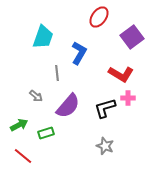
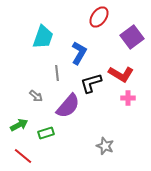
black L-shape: moved 14 px left, 25 px up
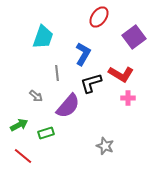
purple square: moved 2 px right
blue L-shape: moved 4 px right, 1 px down
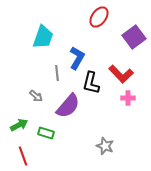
blue L-shape: moved 6 px left, 4 px down
red L-shape: rotated 15 degrees clockwise
black L-shape: rotated 60 degrees counterclockwise
green rectangle: rotated 35 degrees clockwise
red line: rotated 30 degrees clockwise
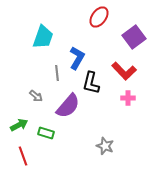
red L-shape: moved 3 px right, 3 px up
